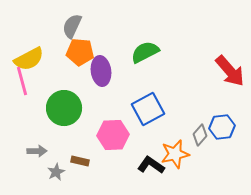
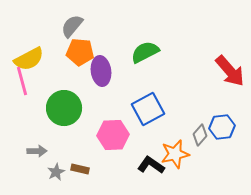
gray semicircle: rotated 15 degrees clockwise
brown rectangle: moved 8 px down
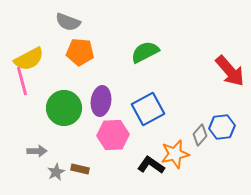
gray semicircle: moved 4 px left, 4 px up; rotated 110 degrees counterclockwise
purple ellipse: moved 30 px down; rotated 16 degrees clockwise
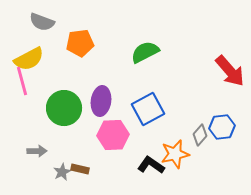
gray semicircle: moved 26 px left
orange pentagon: moved 9 px up; rotated 12 degrees counterclockwise
gray star: moved 6 px right
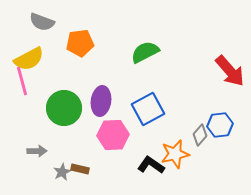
blue hexagon: moved 2 px left, 2 px up
